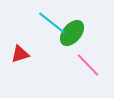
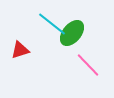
cyan line: moved 1 px down
red triangle: moved 4 px up
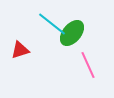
pink line: rotated 20 degrees clockwise
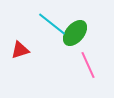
green ellipse: moved 3 px right
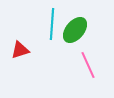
cyan line: rotated 56 degrees clockwise
green ellipse: moved 3 px up
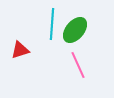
pink line: moved 10 px left
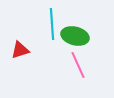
cyan line: rotated 8 degrees counterclockwise
green ellipse: moved 6 px down; rotated 64 degrees clockwise
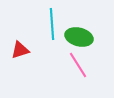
green ellipse: moved 4 px right, 1 px down
pink line: rotated 8 degrees counterclockwise
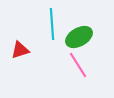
green ellipse: rotated 44 degrees counterclockwise
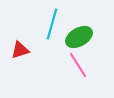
cyan line: rotated 20 degrees clockwise
